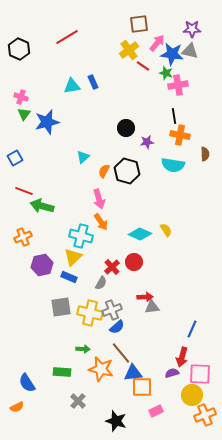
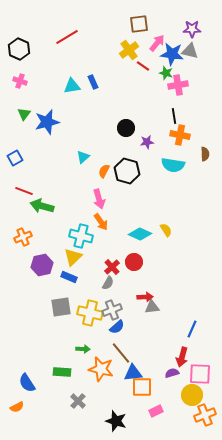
pink cross at (21, 97): moved 1 px left, 16 px up
gray semicircle at (101, 283): moved 7 px right
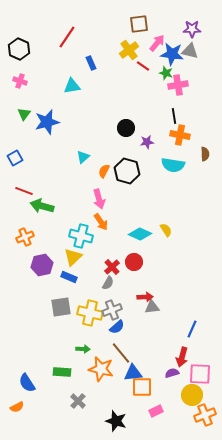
red line at (67, 37): rotated 25 degrees counterclockwise
blue rectangle at (93, 82): moved 2 px left, 19 px up
orange cross at (23, 237): moved 2 px right
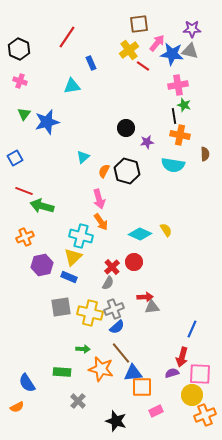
green star at (166, 73): moved 18 px right, 32 px down
gray cross at (112, 310): moved 2 px right, 1 px up
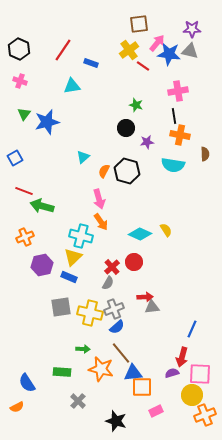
red line at (67, 37): moved 4 px left, 13 px down
blue star at (172, 54): moved 3 px left
blue rectangle at (91, 63): rotated 48 degrees counterclockwise
pink cross at (178, 85): moved 6 px down
green star at (184, 105): moved 48 px left
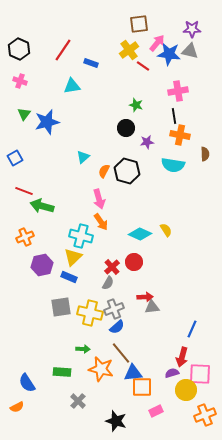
yellow circle at (192, 395): moved 6 px left, 5 px up
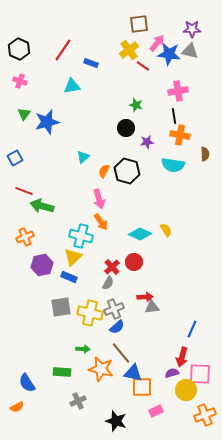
blue triangle at (133, 373): rotated 18 degrees clockwise
gray cross at (78, 401): rotated 21 degrees clockwise
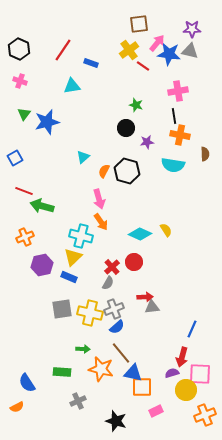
gray square at (61, 307): moved 1 px right, 2 px down
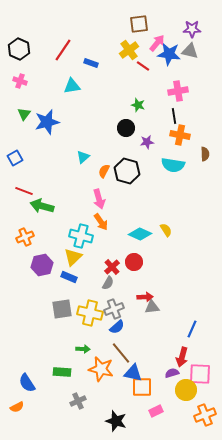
green star at (136, 105): moved 2 px right
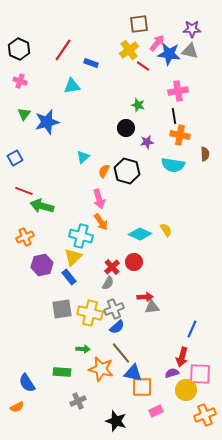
blue rectangle at (69, 277): rotated 28 degrees clockwise
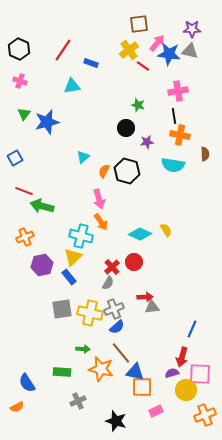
blue triangle at (133, 373): moved 2 px right, 1 px up
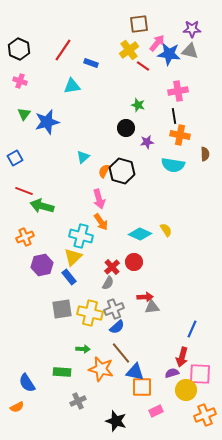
black hexagon at (127, 171): moved 5 px left
